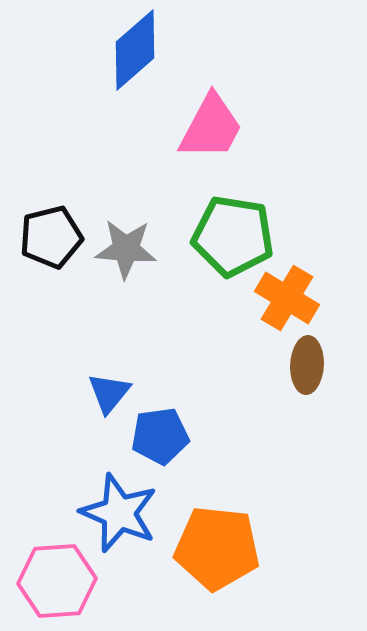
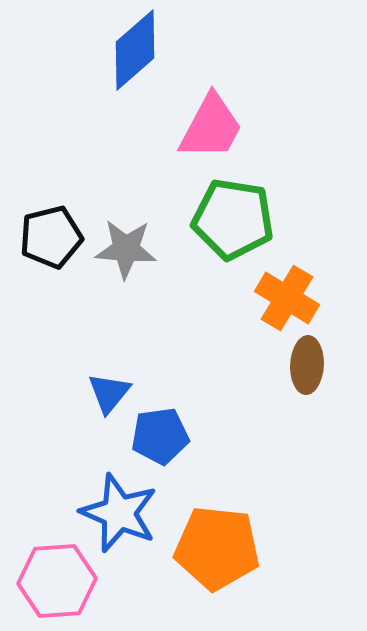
green pentagon: moved 17 px up
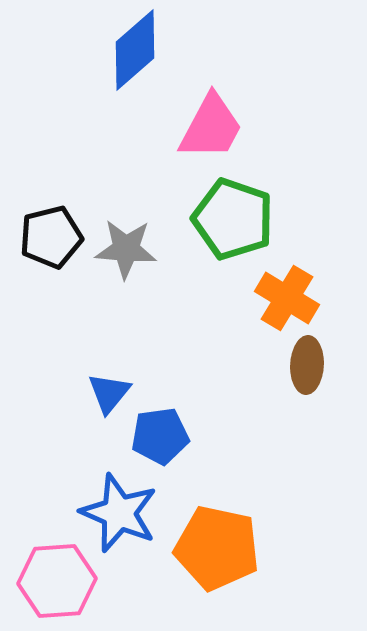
green pentagon: rotated 10 degrees clockwise
orange pentagon: rotated 6 degrees clockwise
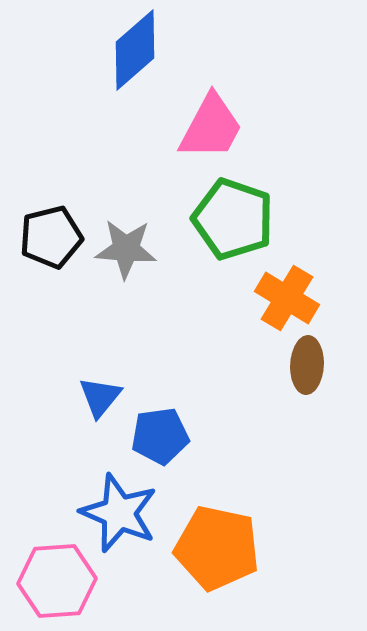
blue triangle: moved 9 px left, 4 px down
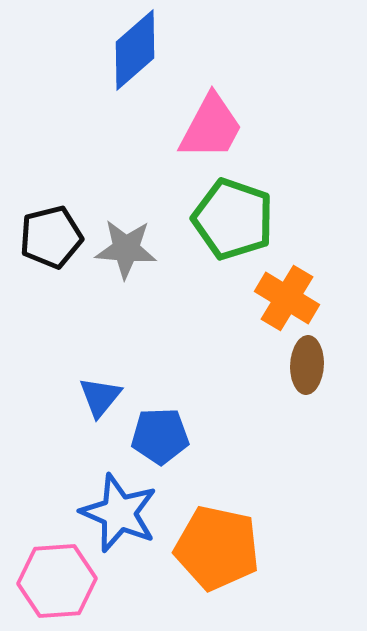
blue pentagon: rotated 6 degrees clockwise
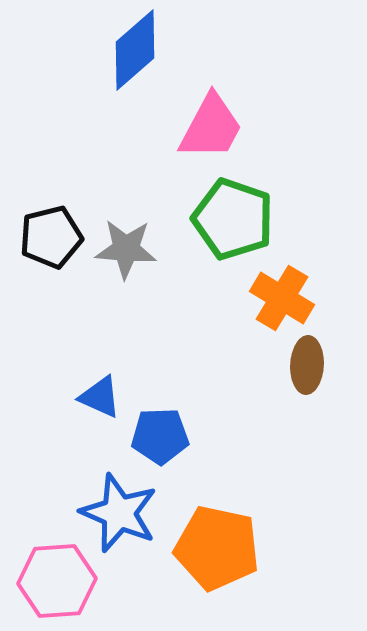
orange cross: moved 5 px left
blue triangle: rotated 45 degrees counterclockwise
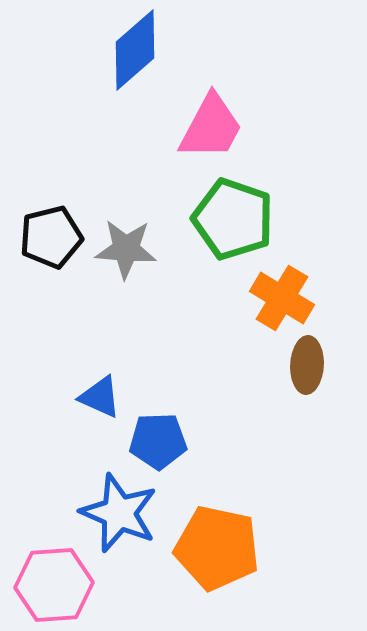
blue pentagon: moved 2 px left, 5 px down
pink hexagon: moved 3 px left, 4 px down
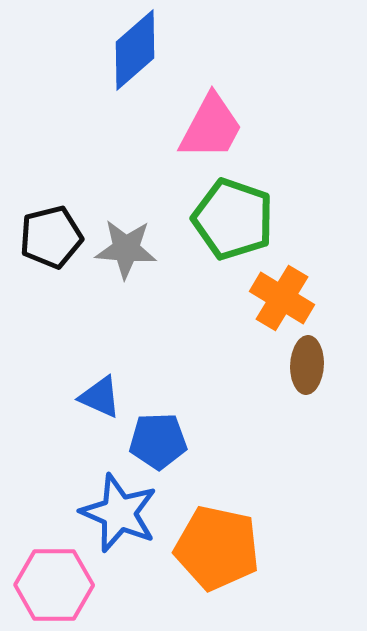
pink hexagon: rotated 4 degrees clockwise
